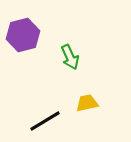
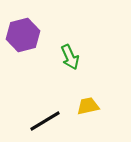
yellow trapezoid: moved 1 px right, 3 px down
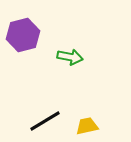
green arrow: rotated 55 degrees counterclockwise
yellow trapezoid: moved 1 px left, 20 px down
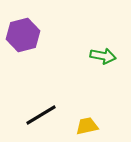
green arrow: moved 33 px right, 1 px up
black line: moved 4 px left, 6 px up
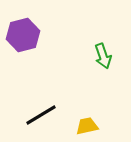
green arrow: rotated 60 degrees clockwise
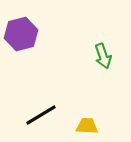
purple hexagon: moved 2 px left, 1 px up
yellow trapezoid: rotated 15 degrees clockwise
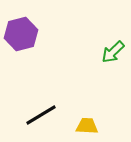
green arrow: moved 10 px right, 4 px up; rotated 65 degrees clockwise
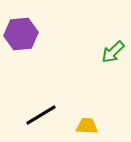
purple hexagon: rotated 8 degrees clockwise
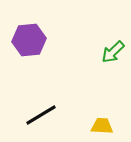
purple hexagon: moved 8 px right, 6 px down
yellow trapezoid: moved 15 px right
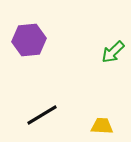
black line: moved 1 px right
